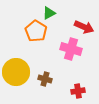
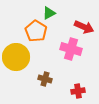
yellow circle: moved 15 px up
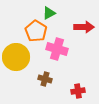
red arrow: rotated 24 degrees counterclockwise
pink cross: moved 14 px left
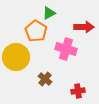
pink cross: moved 9 px right
brown cross: rotated 24 degrees clockwise
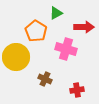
green triangle: moved 7 px right
brown cross: rotated 16 degrees counterclockwise
red cross: moved 1 px left, 1 px up
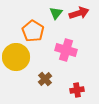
green triangle: rotated 24 degrees counterclockwise
red arrow: moved 5 px left, 14 px up; rotated 18 degrees counterclockwise
orange pentagon: moved 3 px left
pink cross: moved 1 px down
brown cross: rotated 24 degrees clockwise
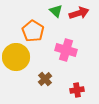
green triangle: moved 2 px up; rotated 24 degrees counterclockwise
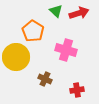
brown cross: rotated 24 degrees counterclockwise
